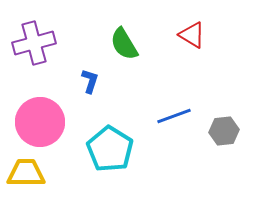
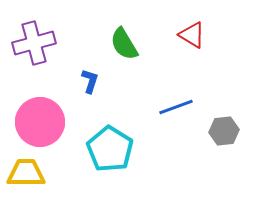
blue line: moved 2 px right, 9 px up
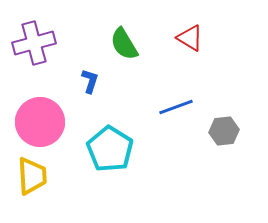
red triangle: moved 2 px left, 3 px down
yellow trapezoid: moved 6 px right, 3 px down; rotated 87 degrees clockwise
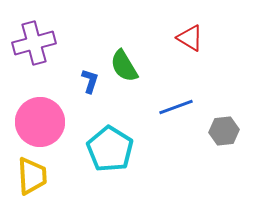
green semicircle: moved 22 px down
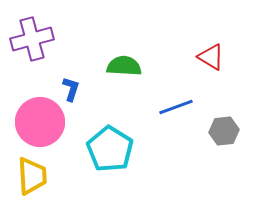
red triangle: moved 21 px right, 19 px down
purple cross: moved 2 px left, 4 px up
green semicircle: rotated 124 degrees clockwise
blue L-shape: moved 19 px left, 8 px down
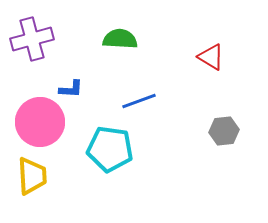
green semicircle: moved 4 px left, 27 px up
blue L-shape: rotated 75 degrees clockwise
blue line: moved 37 px left, 6 px up
cyan pentagon: rotated 24 degrees counterclockwise
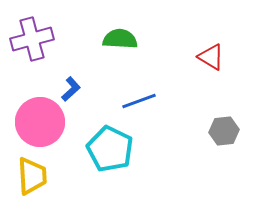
blue L-shape: rotated 45 degrees counterclockwise
cyan pentagon: rotated 18 degrees clockwise
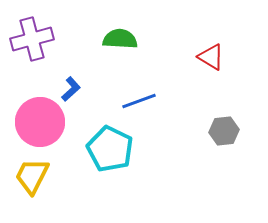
yellow trapezoid: rotated 150 degrees counterclockwise
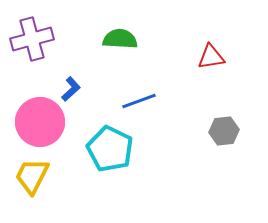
red triangle: rotated 40 degrees counterclockwise
